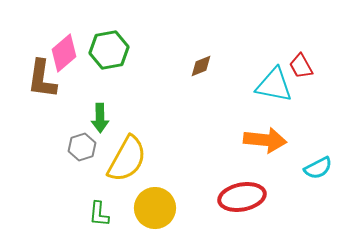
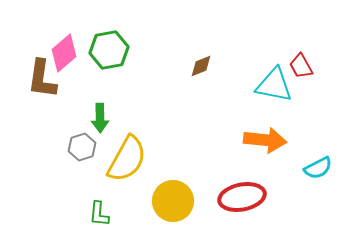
yellow circle: moved 18 px right, 7 px up
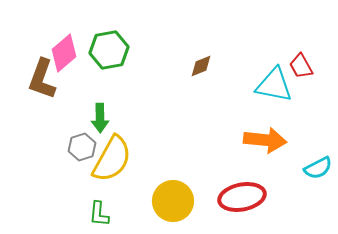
brown L-shape: rotated 12 degrees clockwise
yellow semicircle: moved 15 px left
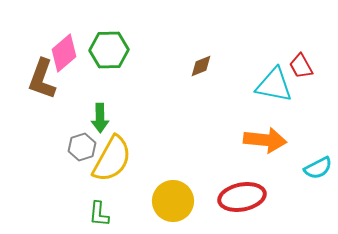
green hexagon: rotated 9 degrees clockwise
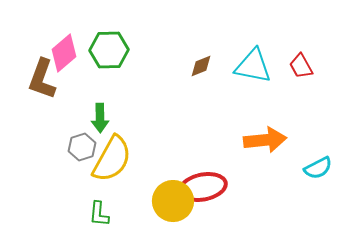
cyan triangle: moved 21 px left, 19 px up
orange arrow: rotated 12 degrees counterclockwise
red ellipse: moved 39 px left, 10 px up
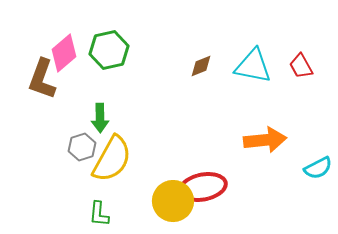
green hexagon: rotated 12 degrees counterclockwise
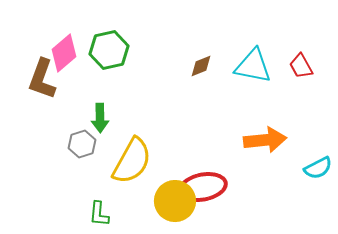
gray hexagon: moved 3 px up
yellow semicircle: moved 20 px right, 2 px down
yellow circle: moved 2 px right
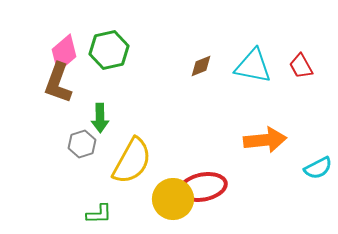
brown L-shape: moved 16 px right, 4 px down
yellow circle: moved 2 px left, 2 px up
green L-shape: rotated 96 degrees counterclockwise
